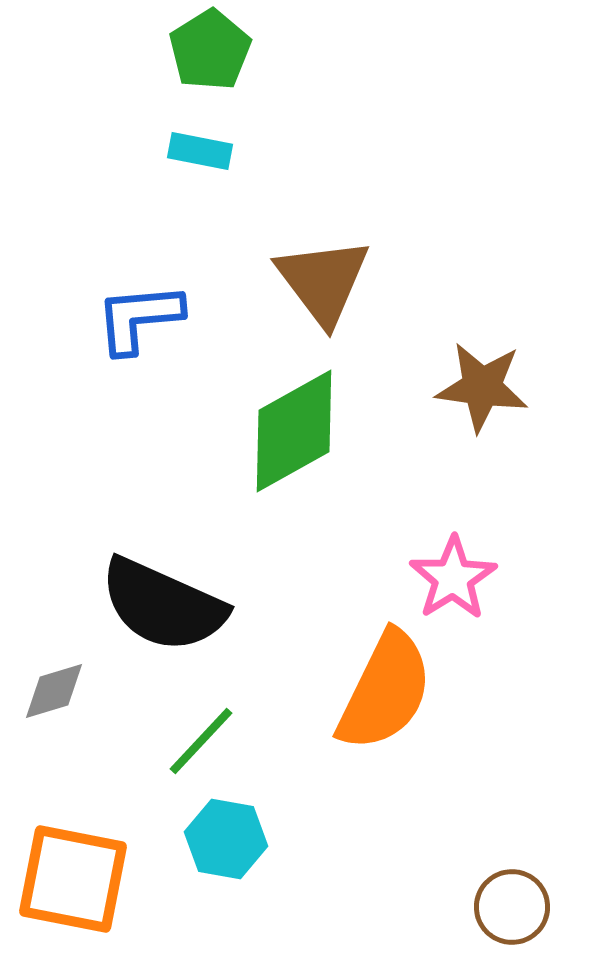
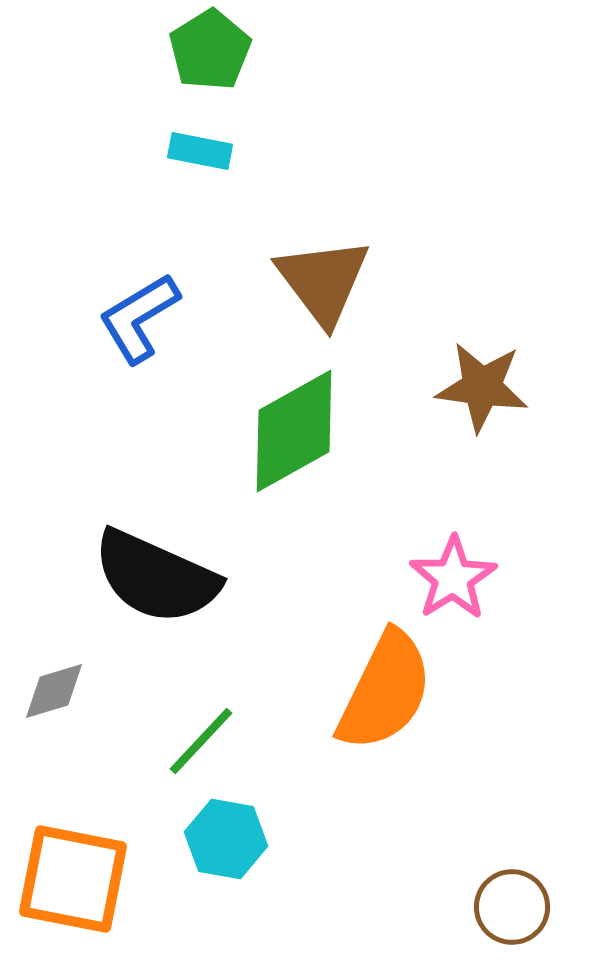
blue L-shape: rotated 26 degrees counterclockwise
black semicircle: moved 7 px left, 28 px up
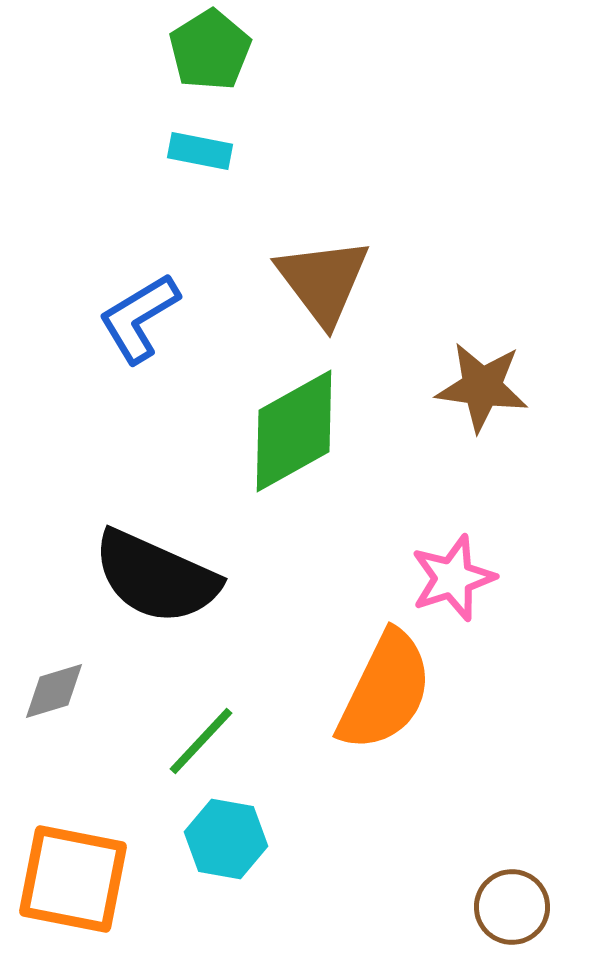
pink star: rotated 14 degrees clockwise
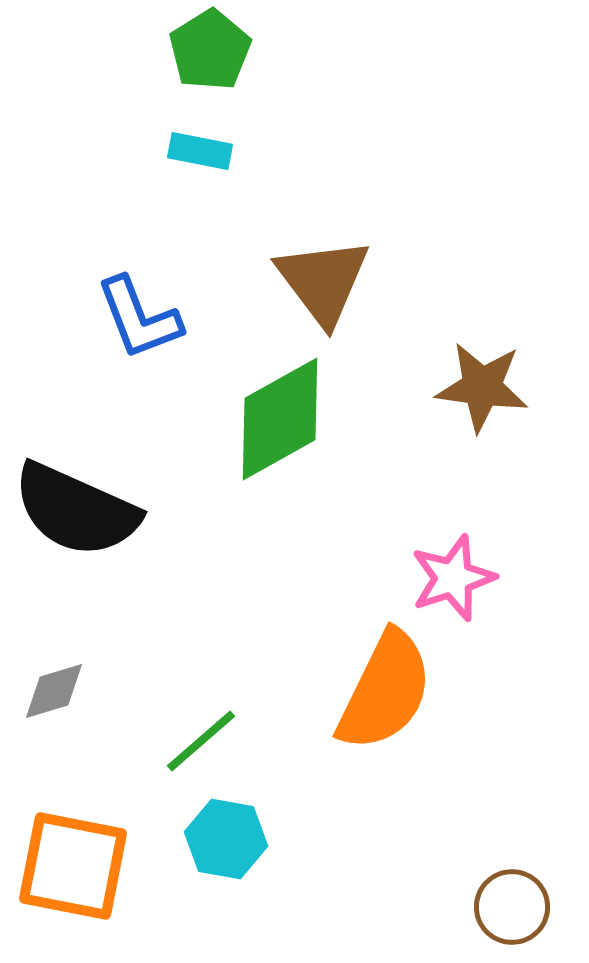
blue L-shape: rotated 80 degrees counterclockwise
green diamond: moved 14 px left, 12 px up
black semicircle: moved 80 px left, 67 px up
green line: rotated 6 degrees clockwise
orange square: moved 13 px up
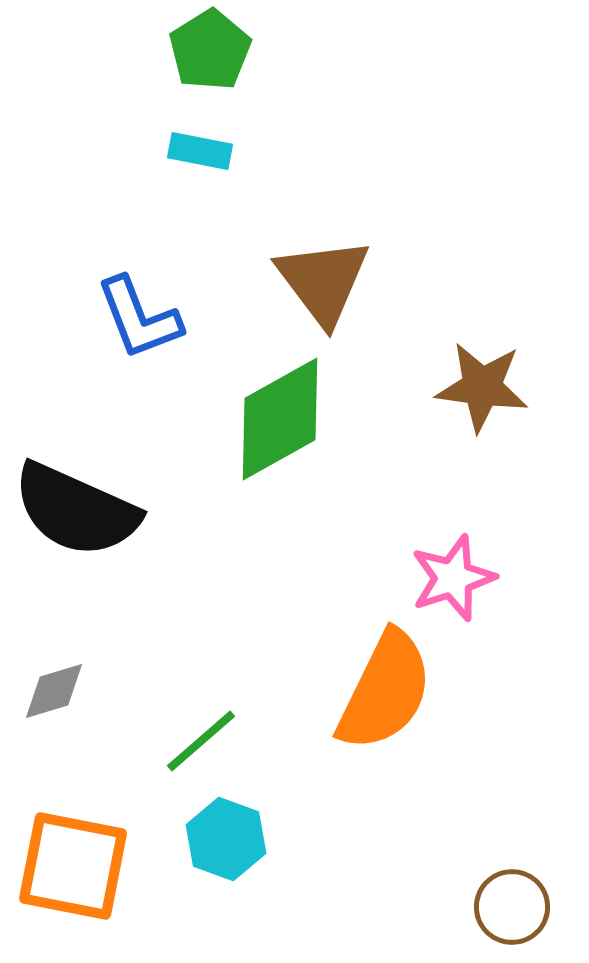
cyan hexagon: rotated 10 degrees clockwise
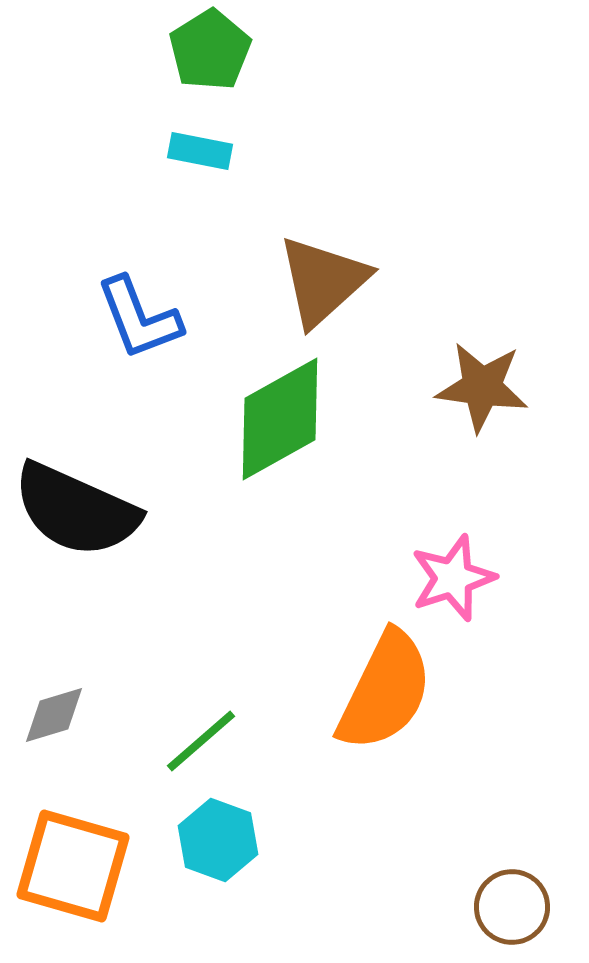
brown triangle: rotated 25 degrees clockwise
gray diamond: moved 24 px down
cyan hexagon: moved 8 px left, 1 px down
orange square: rotated 5 degrees clockwise
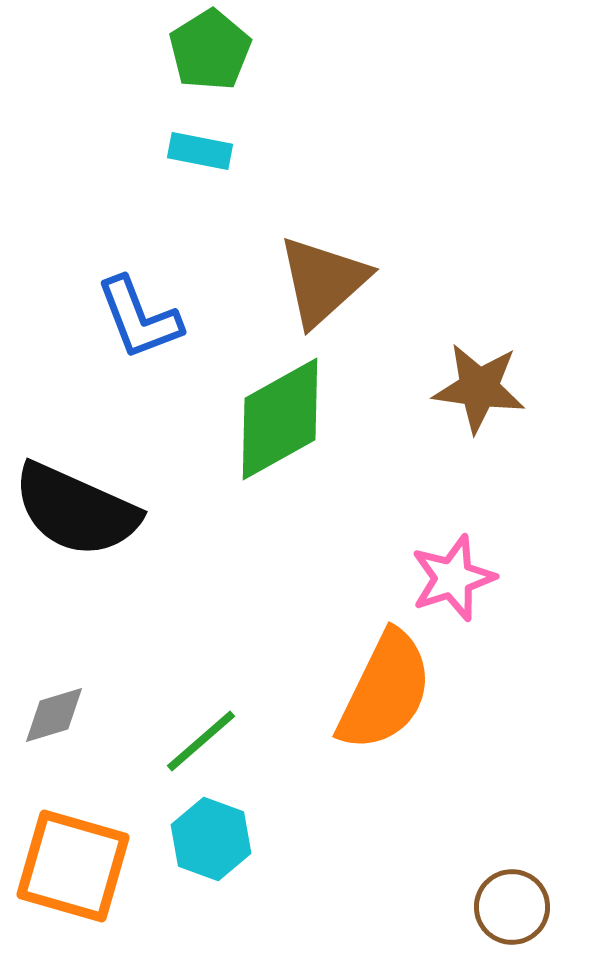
brown star: moved 3 px left, 1 px down
cyan hexagon: moved 7 px left, 1 px up
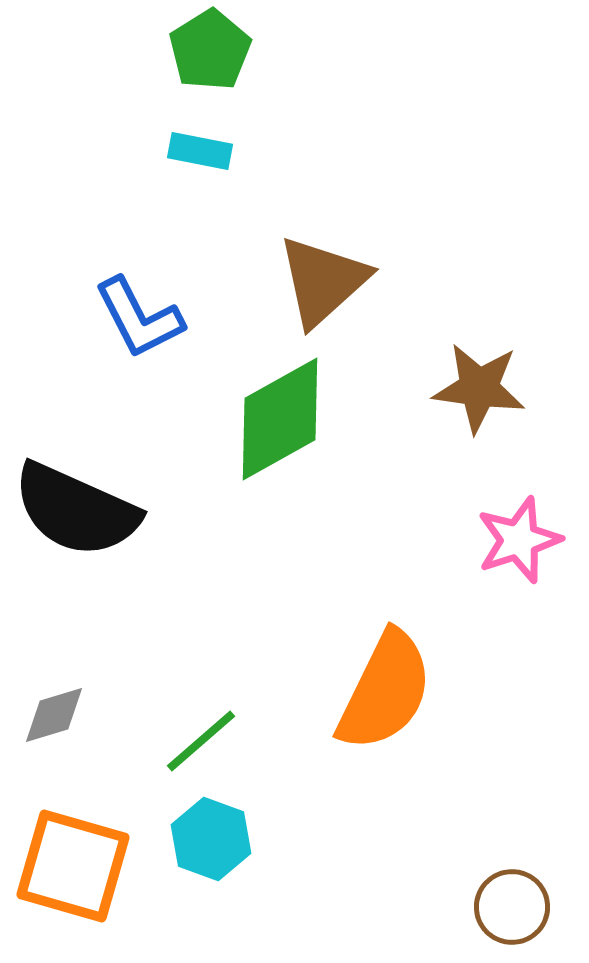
blue L-shape: rotated 6 degrees counterclockwise
pink star: moved 66 px right, 38 px up
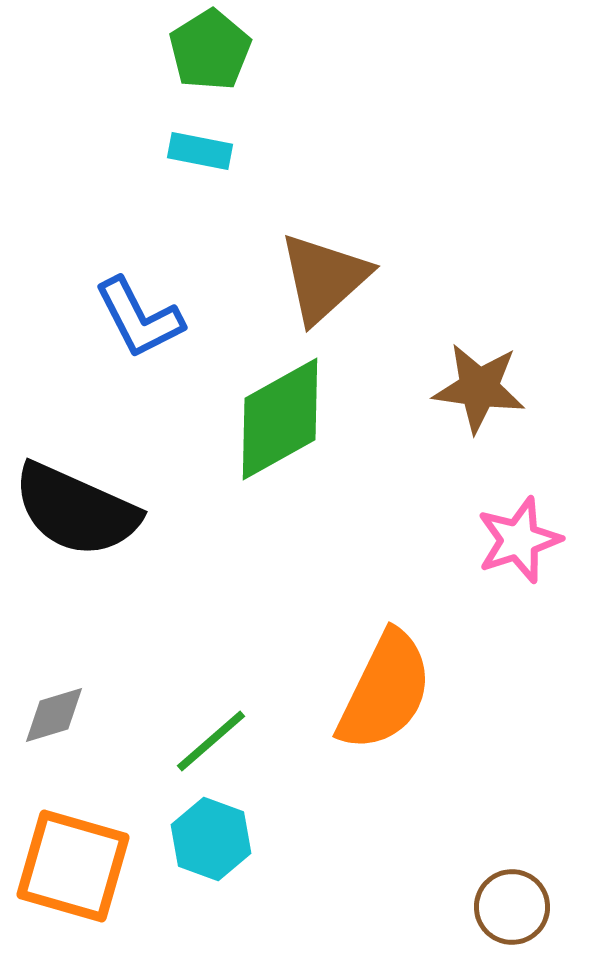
brown triangle: moved 1 px right, 3 px up
green line: moved 10 px right
